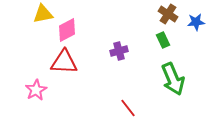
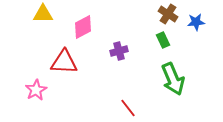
yellow triangle: rotated 10 degrees clockwise
pink diamond: moved 16 px right, 3 px up
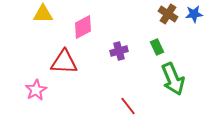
blue star: moved 2 px left, 8 px up
green rectangle: moved 6 px left, 7 px down
red line: moved 2 px up
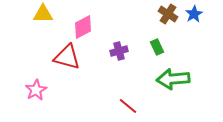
blue star: rotated 24 degrees counterclockwise
red triangle: moved 3 px right, 5 px up; rotated 12 degrees clockwise
green arrow: rotated 108 degrees clockwise
red line: rotated 12 degrees counterclockwise
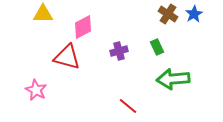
pink star: rotated 15 degrees counterclockwise
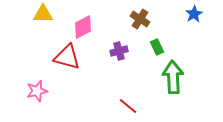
brown cross: moved 28 px left, 5 px down
green arrow: moved 2 px up; rotated 92 degrees clockwise
pink star: moved 1 px right, 1 px down; rotated 30 degrees clockwise
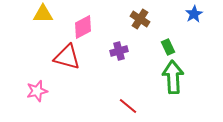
green rectangle: moved 11 px right
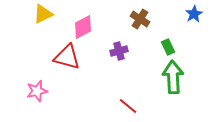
yellow triangle: rotated 25 degrees counterclockwise
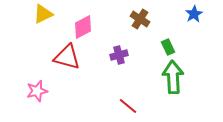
purple cross: moved 4 px down
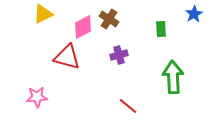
brown cross: moved 31 px left
green rectangle: moved 7 px left, 18 px up; rotated 21 degrees clockwise
pink star: moved 6 px down; rotated 10 degrees clockwise
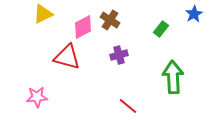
brown cross: moved 1 px right, 1 px down
green rectangle: rotated 42 degrees clockwise
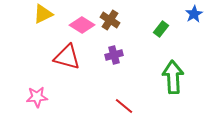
pink diamond: moved 1 px left, 2 px up; rotated 60 degrees clockwise
purple cross: moved 5 px left
red line: moved 4 px left
